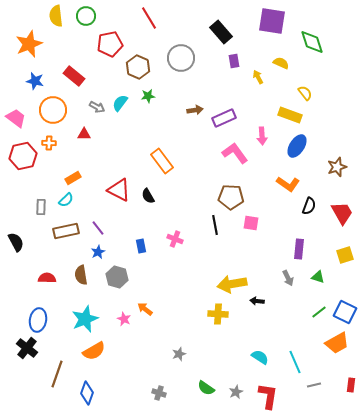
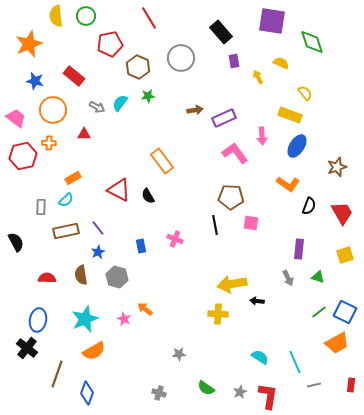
gray star at (179, 354): rotated 16 degrees clockwise
gray star at (236, 392): moved 4 px right
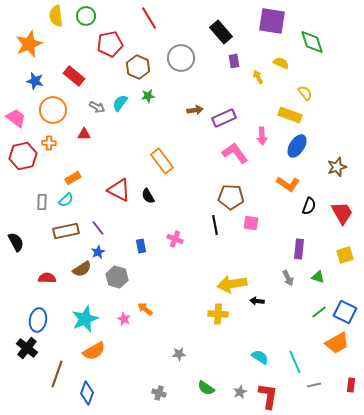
gray rectangle at (41, 207): moved 1 px right, 5 px up
brown semicircle at (81, 275): moved 1 px right, 6 px up; rotated 114 degrees counterclockwise
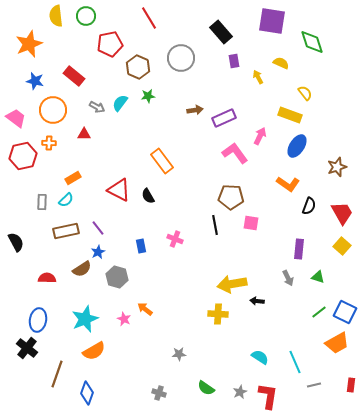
pink arrow at (262, 136): moved 2 px left; rotated 150 degrees counterclockwise
yellow square at (345, 255): moved 3 px left, 9 px up; rotated 30 degrees counterclockwise
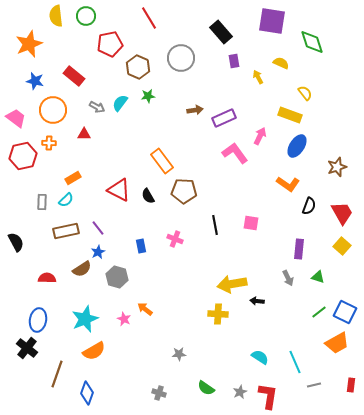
brown pentagon at (231, 197): moved 47 px left, 6 px up
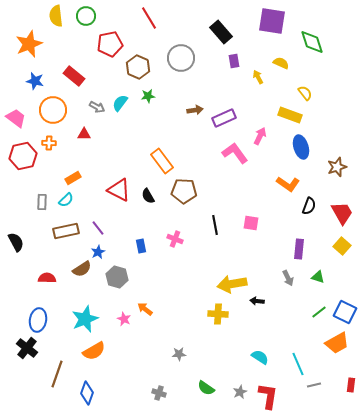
blue ellipse at (297, 146): moved 4 px right, 1 px down; rotated 50 degrees counterclockwise
cyan line at (295, 362): moved 3 px right, 2 px down
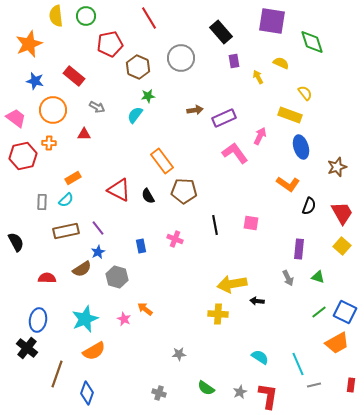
cyan semicircle at (120, 103): moved 15 px right, 12 px down
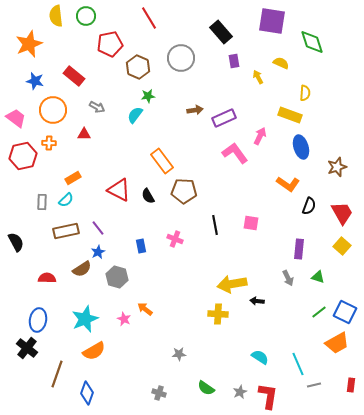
yellow semicircle at (305, 93): rotated 42 degrees clockwise
